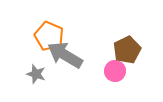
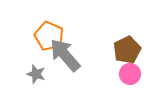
gray arrow: rotated 18 degrees clockwise
pink circle: moved 15 px right, 3 px down
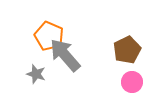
pink circle: moved 2 px right, 8 px down
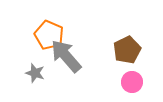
orange pentagon: moved 1 px up
gray arrow: moved 1 px right, 1 px down
gray star: moved 1 px left, 1 px up
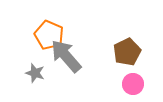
brown pentagon: moved 2 px down
pink circle: moved 1 px right, 2 px down
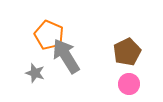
gray arrow: rotated 9 degrees clockwise
pink circle: moved 4 px left
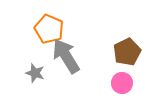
orange pentagon: moved 6 px up
pink circle: moved 7 px left, 1 px up
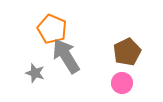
orange pentagon: moved 3 px right
